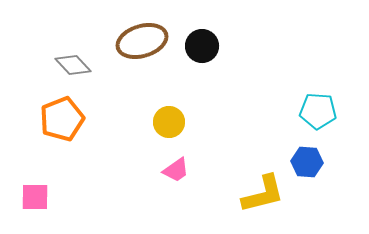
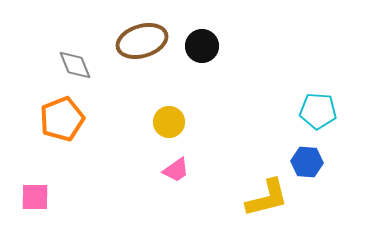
gray diamond: moved 2 px right; rotated 21 degrees clockwise
yellow L-shape: moved 4 px right, 4 px down
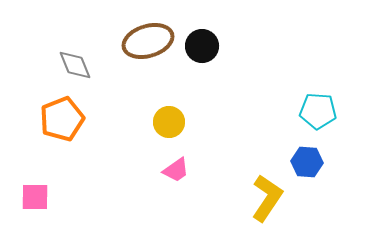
brown ellipse: moved 6 px right
yellow L-shape: rotated 42 degrees counterclockwise
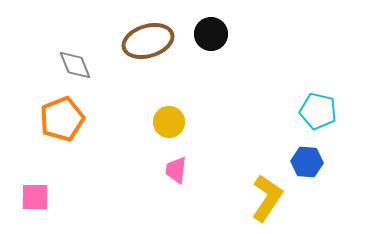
black circle: moved 9 px right, 12 px up
cyan pentagon: rotated 9 degrees clockwise
pink trapezoid: rotated 132 degrees clockwise
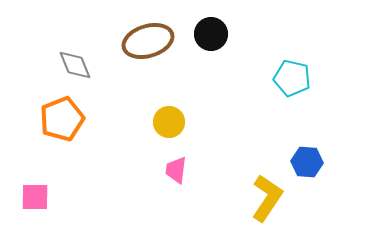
cyan pentagon: moved 26 px left, 33 px up
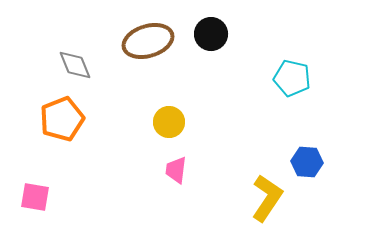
pink square: rotated 8 degrees clockwise
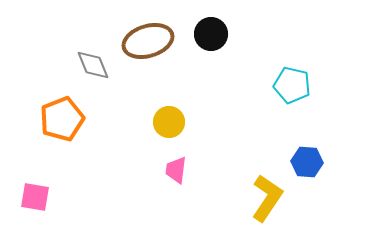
gray diamond: moved 18 px right
cyan pentagon: moved 7 px down
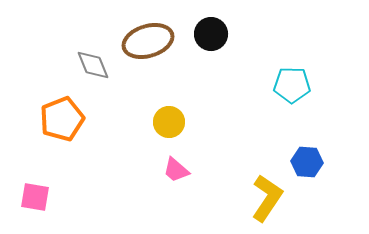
cyan pentagon: rotated 12 degrees counterclockwise
pink trapezoid: rotated 56 degrees counterclockwise
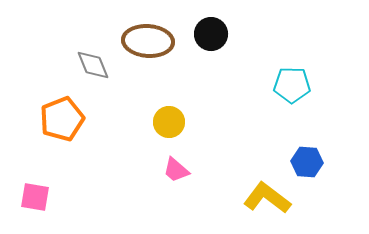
brown ellipse: rotated 21 degrees clockwise
yellow L-shape: rotated 87 degrees counterclockwise
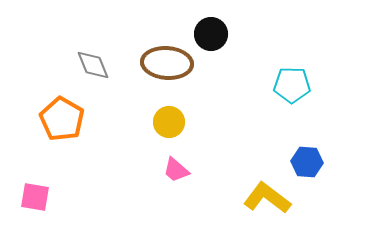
brown ellipse: moved 19 px right, 22 px down
orange pentagon: rotated 21 degrees counterclockwise
